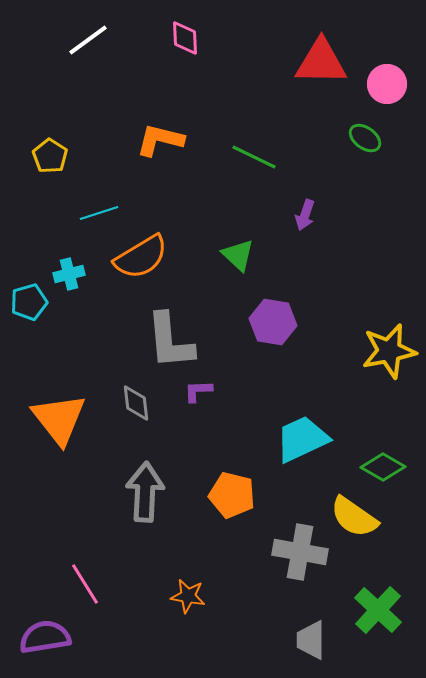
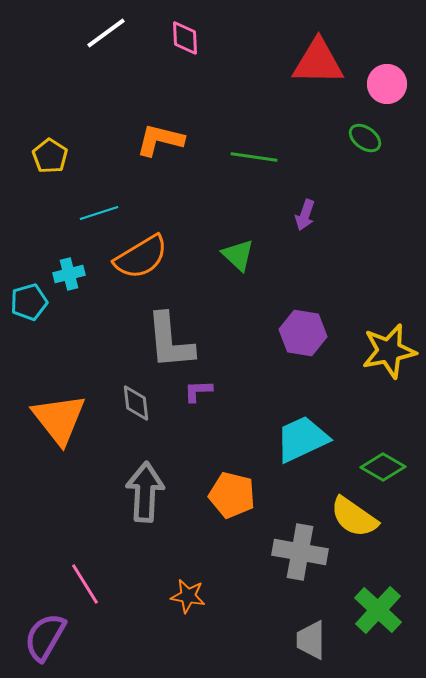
white line: moved 18 px right, 7 px up
red triangle: moved 3 px left
green line: rotated 18 degrees counterclockwise
purple hexagon: moved 30 px right, 11 px down
purple semicircle: rotated 51 degrees counterclockwise
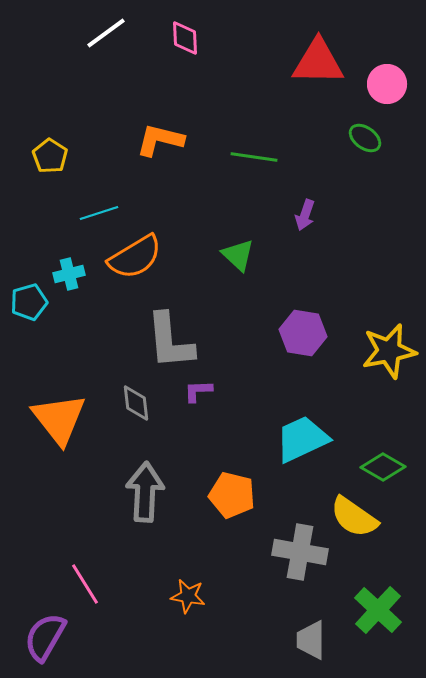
orange semicircle: moved 6 px left
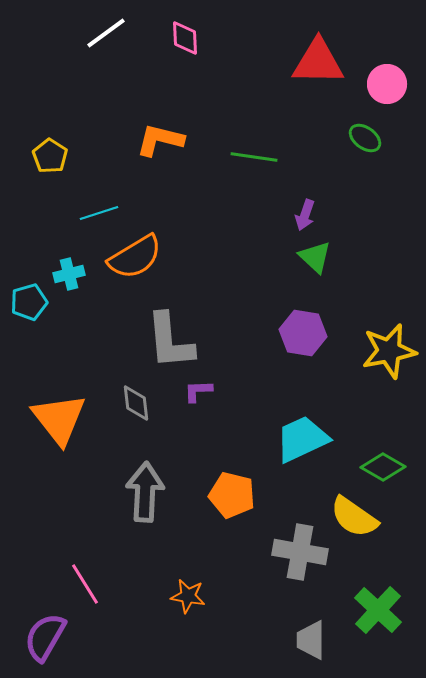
green triangle: moved 77 px right, 2 px down
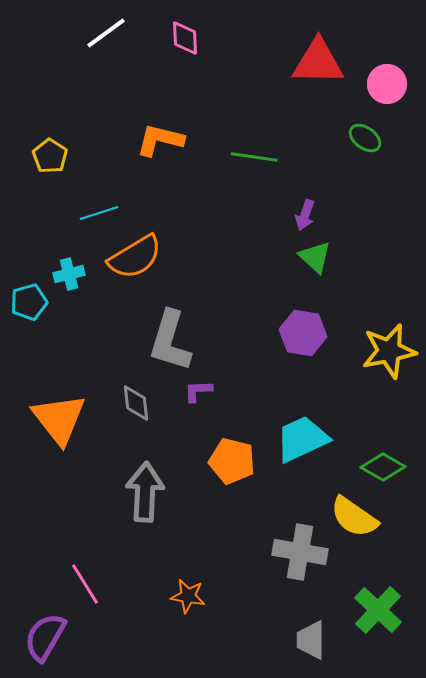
gray L-shape: rotated 22 degrees clockwise
orange pentagon: moved 34 px up
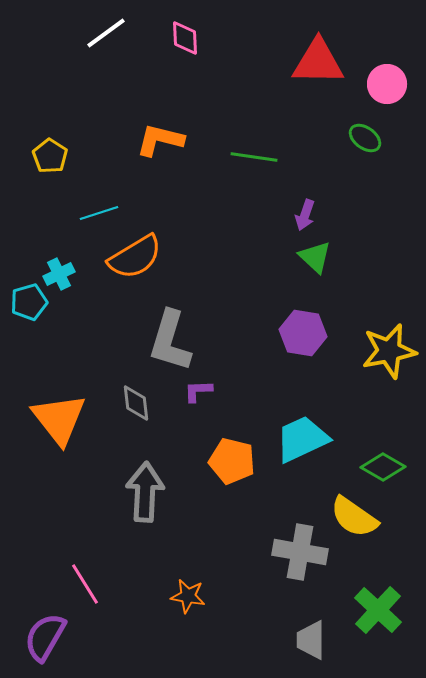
cyan cross: moved 10 px left; rotated 12 degrees counterclockwise
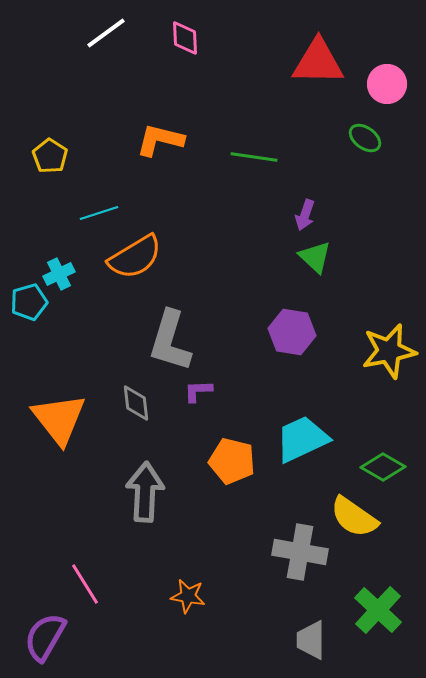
purple hexagon: moved 11 px left, 1 px up
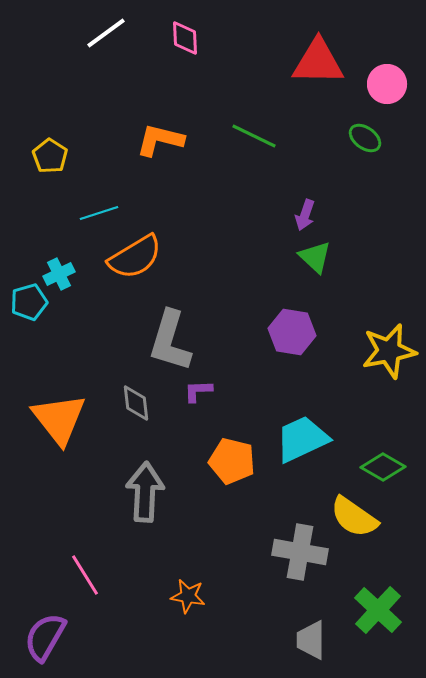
green line: moved 21 px up; rotated 18 degrees clockwise
pink line: moved 9 px up
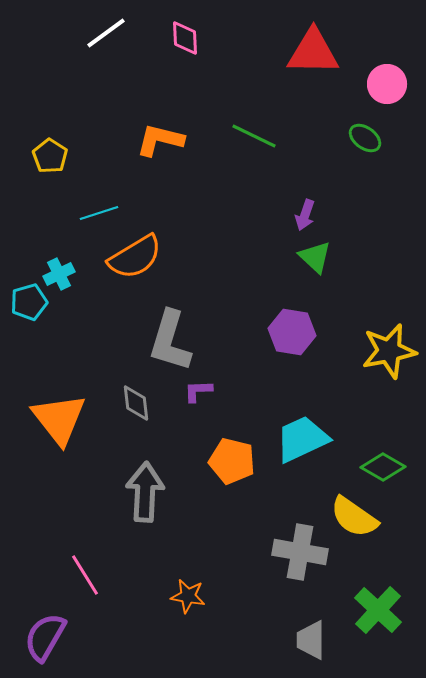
red triangle: moved 5 px left, 10 px up
